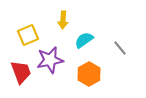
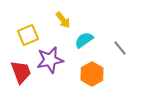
yellow arrow: rotated 42 degrees counterclockwise
orange hexagon: moved 3 px right
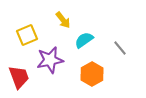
yellow square: moved 1 px left
red trapezoid: moved 2 px left, 5 px down
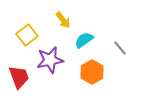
yellow square: rotated 15 degrees counterclockwise
orange hexagon: moved 2 px up
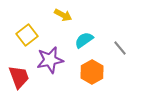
yellow arrow: moved 5 px up; rotated 24 degrees counterclockwise
